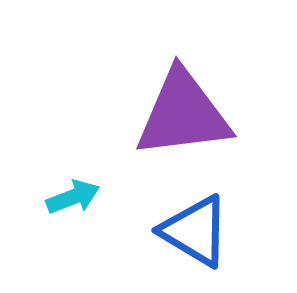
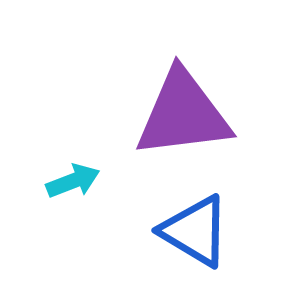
cyan arrow: moved 16 px up
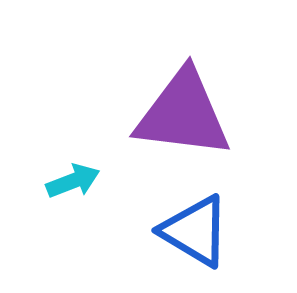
purple triangle: rotated 14 degrees clockwise
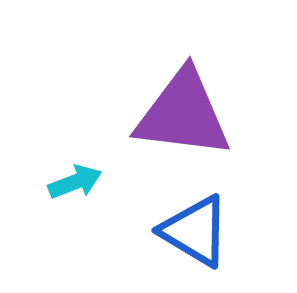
cyan arrow: moved 2 px right, 1 px down
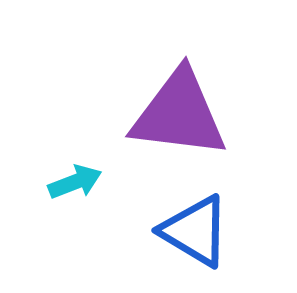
purple triangle: moved 4 px left
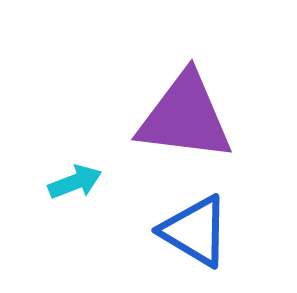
purple triangle: moved 6 px right, 3 px down
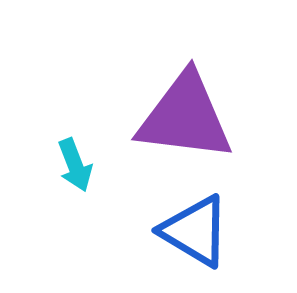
cyan arrow: moved 17 px up; rotated 90 degrees clockwise
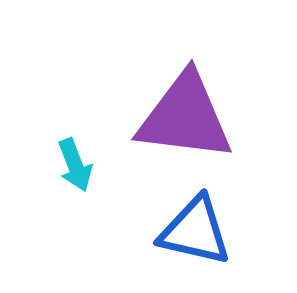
blue triangle: rotated 18 degrees counterclockwise
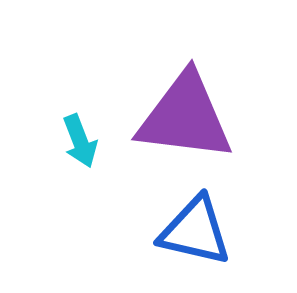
cyan arrow: moved 5 px right, 24 px up
